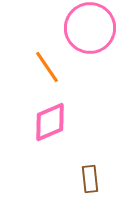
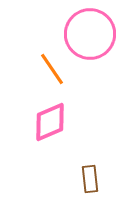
pink circle: moved 6 px down
orange line: moved 5 px right, 2 px down
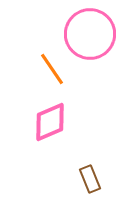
brown rectangle: rotated 16 degrees counterclockwise
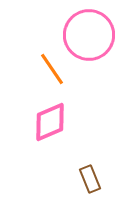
pink circle: moved 1 px left, 1 px down
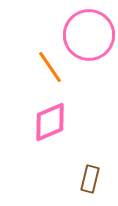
orange line: moved 2 px left, 2 px up
brown rectangle: rotated 36 degrees clockwise
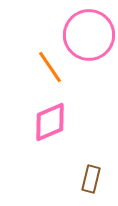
brown rectangle: moved 1 px right
